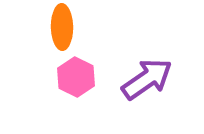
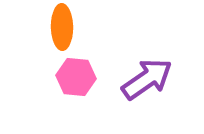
pink hexagon: rotated 21 degrees counterclockwise
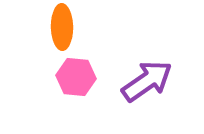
purple arrow: moved 2 px down
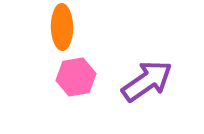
pink hexagon: rotated 15 degrees counterclockwise
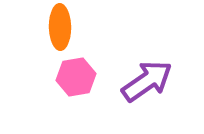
orange ellipse: moved 2 px left
